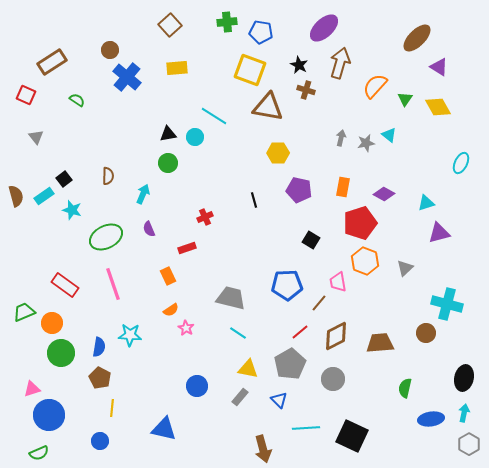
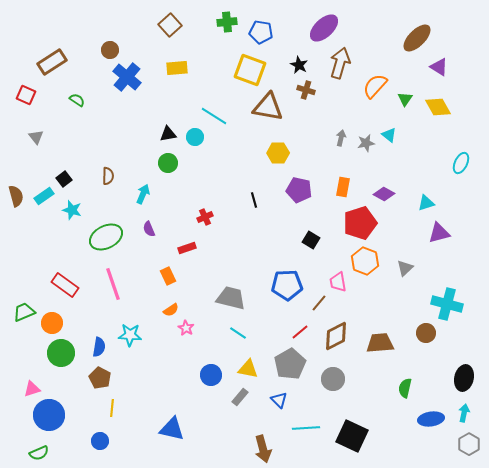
blue circle at (197, 386): moved 14 px right, 11 px up
blue triangle at (164, 429): moved 8 px right
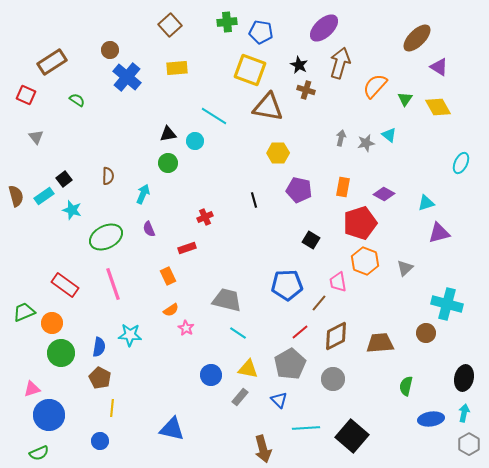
cyan circle at (195, 137): moved 4 px down
gray trapezoid at (231, 298): moved 4 px left, 2 px down
green semicircle at (405, 388): moved 1 px right, 2 px up
black square at (352, 436): rotated 16 degrees clockwise
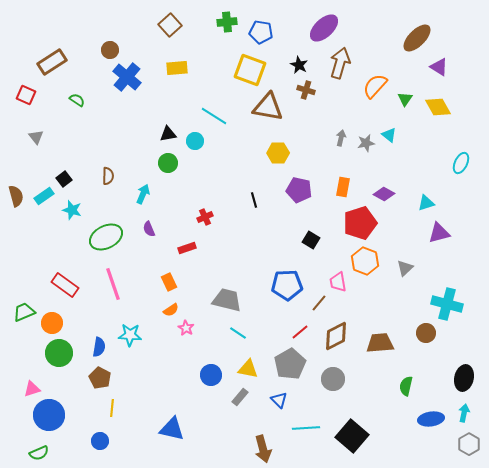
orange rectangle at (168, 276): moved 1 px right, 6 px down
green circle at (61, 353): moved 2 px left
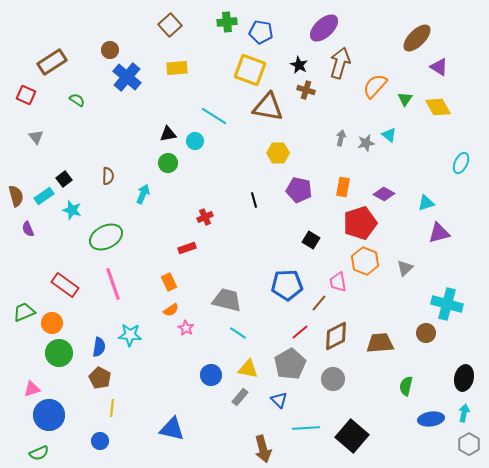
purple semicircle at (149, 229): moved 121 px left
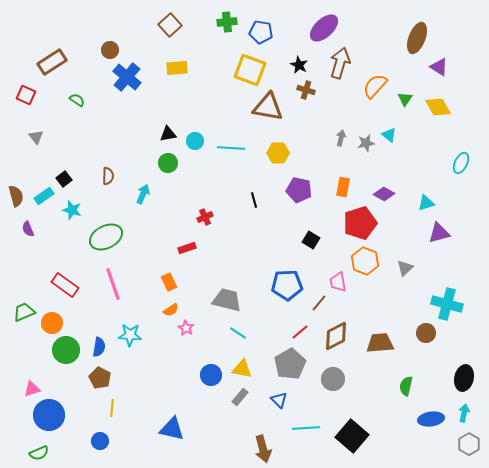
brown ellipse at (417, 38): rotated 24 degrees counterclockwise
cyan line at (214, 116): moved 17 px right, 32 px down; rotated 28 degrees counterclockwise
green circle at (59, 353): moved 7 px right, 3 px up
yellow triangle at (248, 369): moved 6 px left
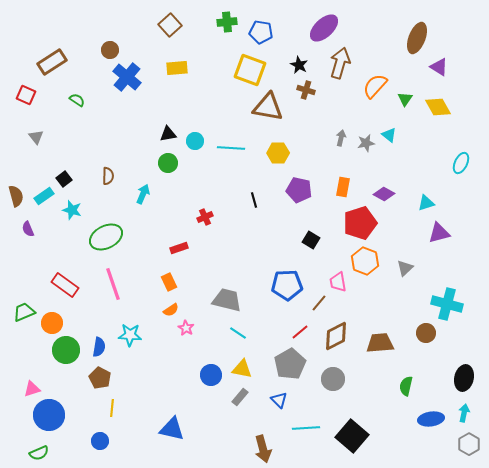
red rectangle at (187, 248): moved 8 px left
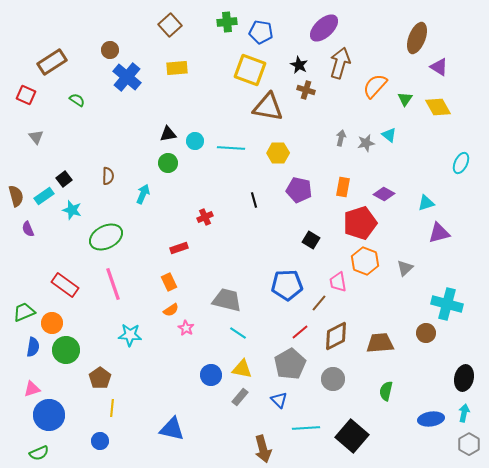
blue semicircle at (99, 347): moved 66 px left
brown pentagon at (100, 378): rotated 10 degrees clockwise
green semicircle at (406, 386): moved 20 px left, 5 px down
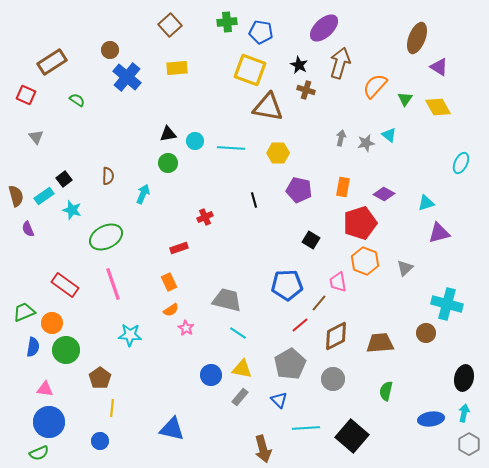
red line at (300, 332): moved 7 px up
pink triangle at (32, 389): moved 13 px right; rotated 24 degrees clockwise
blue circle at (49, 415): moved 7 px down
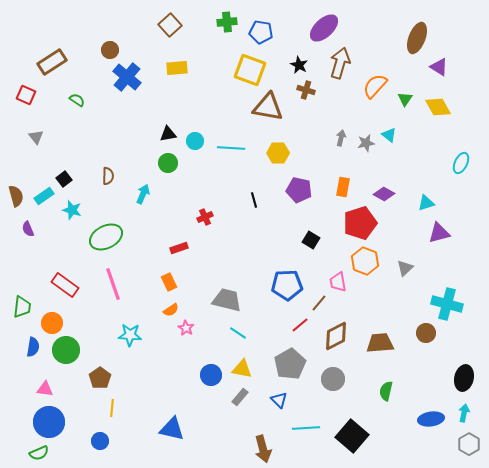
green trapezoid at (24, 312): moved 2 px left, 5 px up; rotated 120 degrees clockwise
